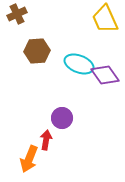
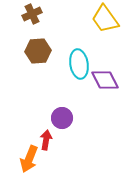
brown cross: moved 15 px right
yellow trapezoid: rotated 12 degrees counterclockwise
brown hexagon: moved 1 px right
cyan ellipse: rotated 60 degrees clockwise
purple diamond: moved 5 px down; rotated 8 degrees clockwise
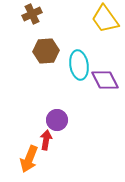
brown hexagon: moved 8 px right
cyan ellipse: moved 1 px down
purple circle: moved 5 px left, 2 px down
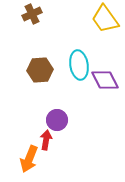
brown hexagon: moved 6 px left, 19 px down
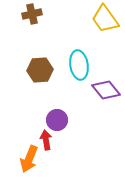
brown cross: rotated 12 degrees clockwise
purple diamond: moved 1 px right, 10 px down; rotated 12 degrees counterclockwise
red arrow: rotated 18 degrees counterclockwise
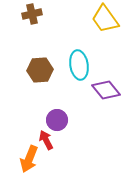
red arrow: rotated 18 degrees counterclockwise
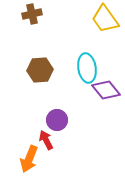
cyan ellipse: moved 8 px right, 3 px down
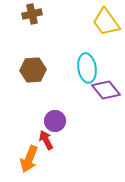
yellow trapezoid: moved 1 px right, 3 px down
brown hexagon: moved 7 px left
purple circle: moved 2 px left, 1 px down
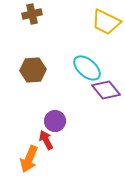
yellow trapezoid: rotated 28 degrees counterclockwise
cyan ellipse: rotated 40 degrees counterclockwise
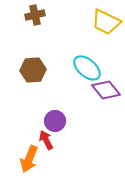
brown cross: moved 3 px right, 1 px down
